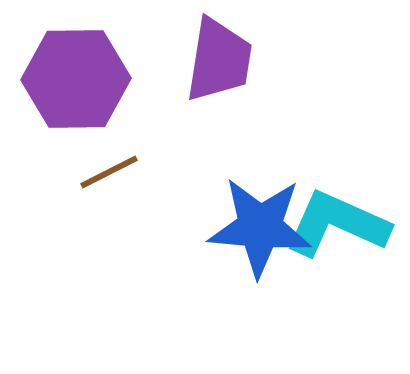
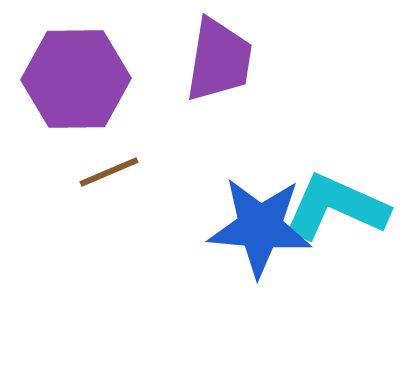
brown line: rotated 4 degrees clockwise
cyan L-shape: moved 1 px left, 17 px up
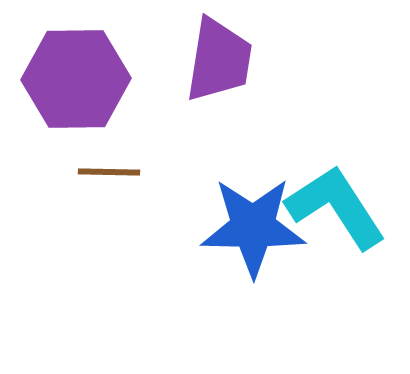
brown line: rotated 24 degrees clockwise
cyan L-shape: rotated 33 degrees clockwise
blue star: moved 7 px left; rotated 4 degrees counterclockwise
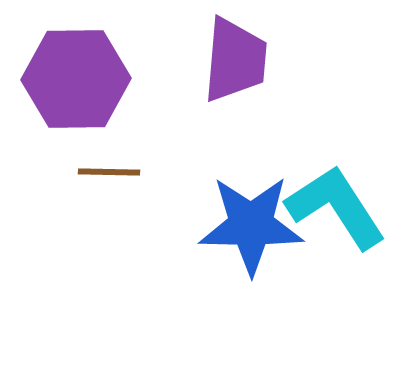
purple trapezoid: moved 16 px right; rotated 4 degrees counterclockwise
blue star: moved 2 px left, 2 px up
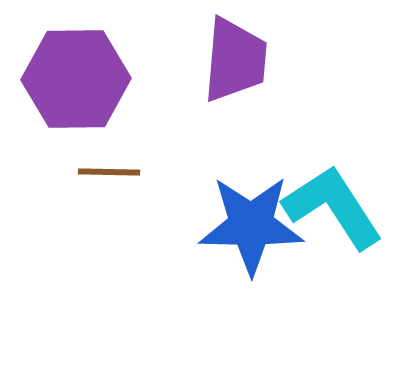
cyan L-shape: moved 3 px left
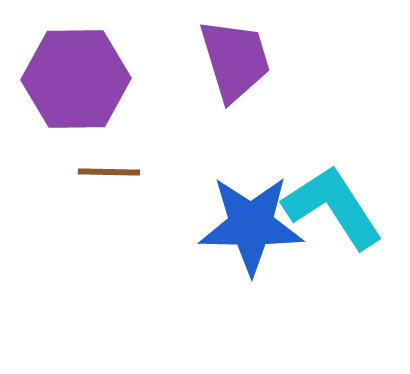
purple trapezoid: rotated 22 degrees counterclockwise
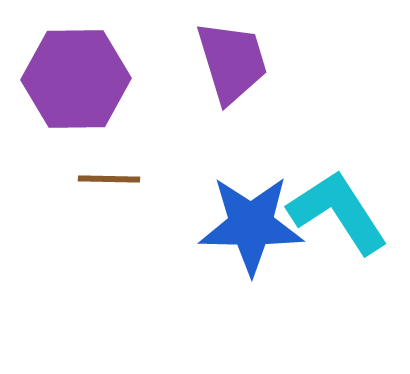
purple trapezoid: moved 3 px left, 2 px down
brown line: moved 7 px down
cyan L-shape: moved 5 px right, 5 px down
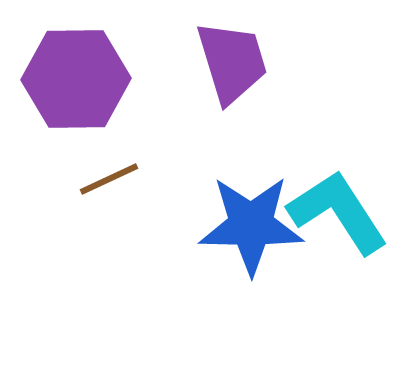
brown line: rotated 26 degrees counterclockwise
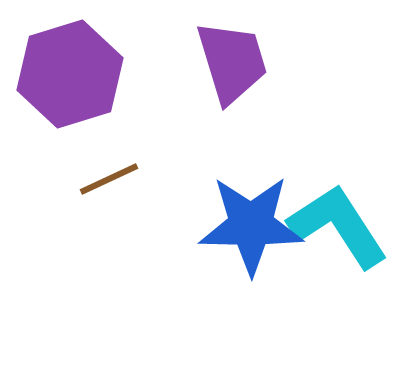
purple hexagon: moved 6 px left, 5 px up; rotated 16 degrees counterclockwise
cyan L-shape: moved 14 px down
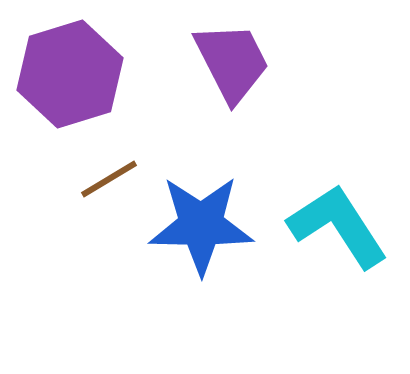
purple trapezoid: rotated 10 degrees counterclockwise
brown line: rotated 6 degrees counterclockwise
blue star: moved 50 px left
